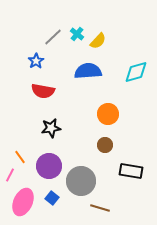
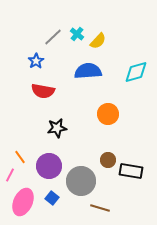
black star: moved 6 px right
brown circle: moved 3 px right, 15 px down
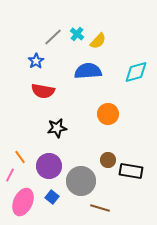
blue square: moved 1 px up
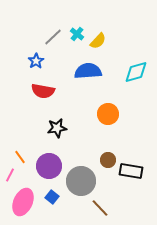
brown line: rotated 30 degrees clockwise
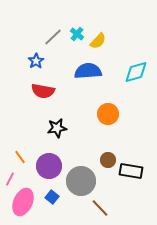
pink line: moved 4 px down
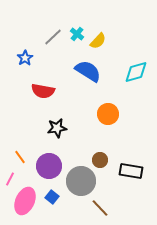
blue star: moved 11 px left, 3 px up
blue semicircle: rotated 36 degrees clockwise
brown circle: moved 8 px left
pink ellipse: moved 2 px right, 1 px up
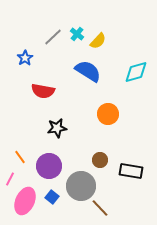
gray circle: moved 5 px down
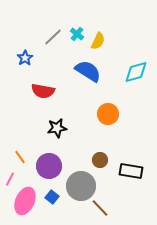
yellow semicircle: rotated 18 degrees counterclockwise
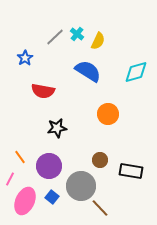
gray line: moved 2 px right
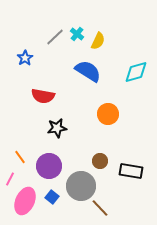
red semicircle: moved 5 px down
brown circle: moved 1 px down
